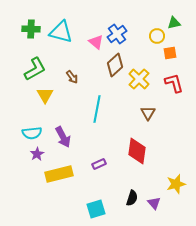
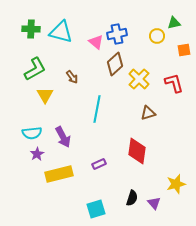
blue cross: rotated 24 degrees clockwise
orange square: moved 14 px right, 3 px up
brown diamond: moved 1 px up
brown triangle: rotated 42 degrees clockwise
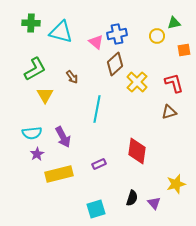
green cross: moved 6 px up
yellow cross: moved 2 px left, 3 px down
brown triangle: moved 21 px right, 1 px up
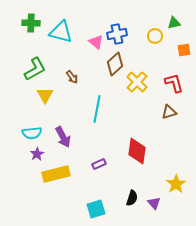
yellow circle: moved 2 px left
yellow rectangle: moved 3 px left
yellow star: rotated 18 degrees counterclockwise
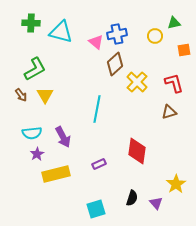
brown arrow: moved 51 px left, 18 px down
purple triangle: moved 2 px right
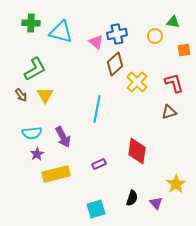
green triangle: moved 1 px left, 1 px up; rotated 24 degrees clockwise
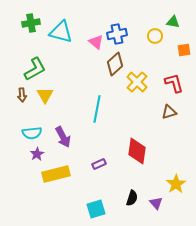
green cross: rotated 12 degrees counterclockwise
brown arrow: moved 1 px right; rotated 32 degrees clockwise
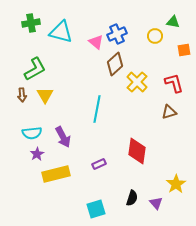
blue cross: rotated 12 degrees counterclockwise
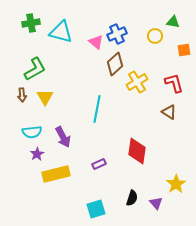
yellow cross: rotated 15 degrees clockwise
yellow triangle: moved 2 px down
brown triangle: rotated 49 degrees clockwise
cyan semicircle: moved 1 px up
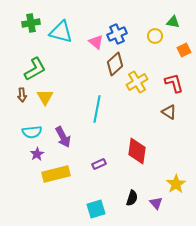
orange square: rotated 16 degrees counterclockwise
